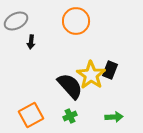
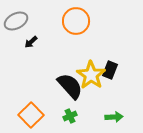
black arrow: rotated 40 degrees clockwise
orange square: rotated 15 degrees counterclockwise
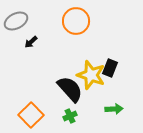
black rectangle: moved 2 px up
yellow star: rotated 16 degrees counterclockwise
black semicircle: moved 3 px down
green arrow: moved 8 px up
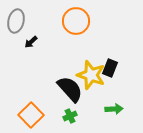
gray ellipse: rotated 50 degrees counterclockwise
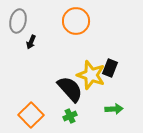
gray ellipse: moved 2 px right
black arrow: rotated 24 degrees counterclockwise
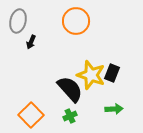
black rectangle: moved 2 px right, 5 px down
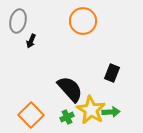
orange circle: moved 7 px right
black arrow: moved 1 px up
yellow star: moved 35 px down; rotated 12 degrees clockwise
green arrow: moved 3 px left, 3 px down
green cross: moved 3 px left, 1 px down
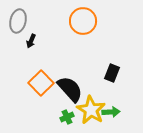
orange square: moved 10 px right, 32 px up
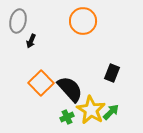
green arrow: rotated 42 degrees counterclockwise
